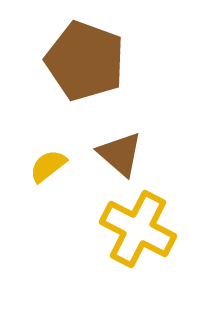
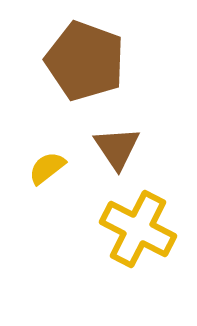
brown triangle: moved 3 px left, 6 px up; rotated 15 degrees clockwise
yellow semicircle: moved 1 px left, 2 px down
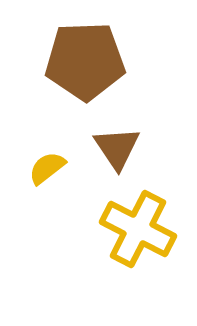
brown pentagon: rotated 22 degrees counterclockwise
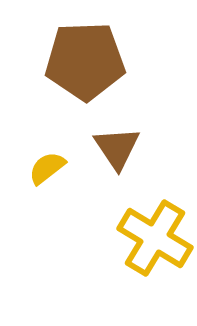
yellow cross: moved 17 px right, 9 px down; rotated 4 degrees clockwise
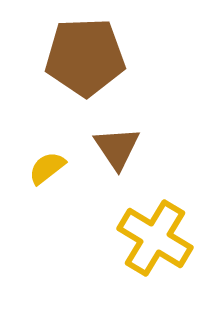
brown pentagon: moved 4 px up
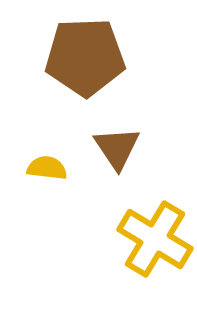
yellow semicircle: rotated 45 degrees clockwise
yellow cross: moved 1 px down
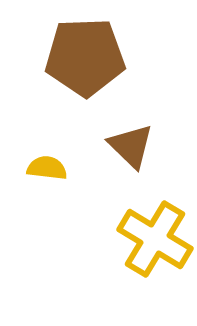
brown triangle: moved 14 px right, 2 px up; rotated 12 degrees counterclockwise
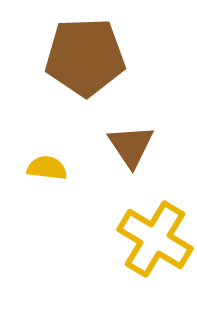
brown triangle: rotated 12 degrees clockwise
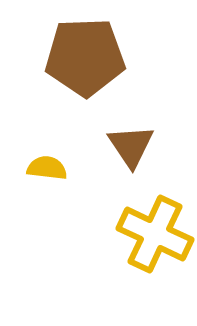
yellow cross: moved 5 px up; rotated 6 degrees counterclockwise
